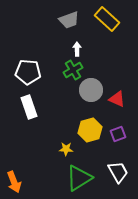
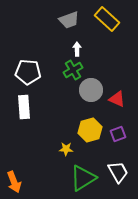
white rectangle: moved 5 px left; rotated 15 degrees clockwise
green triangle: moved 4 px right
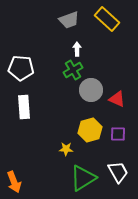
white pentagon: moved 7 px left, 4 px up
purple square: rotated 21 degrees clockwise
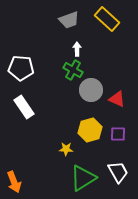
green cross: rotated 30 degrees counterclockwise
white rectangle: rotated 30 degrees counterclockwise
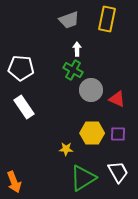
yellow rectangle: rotated 60 degrees clockwise
yellow hexagon: moved 2 px right, 3 px down; rotated 15 degrees clockwise
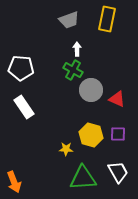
yellow hexagon: moved 1 px left, 2 px down; rotated 15 degrees clockwise
green triangle: rotated 28 degrees clockwise
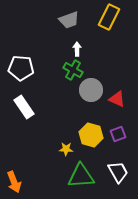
yellow rectangle: moved 2 px right, 2 px up; rotated 15 degrees clockwise
purple square: rotated 21 degrees counterclockwise
green triangle: moved 2 px left, 2 px up
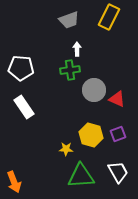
green cross: moved 3 px left; rotated 36 degrees counterclockwise
gray circle: moved 3 px right
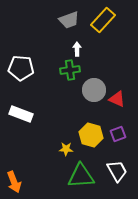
yellow rectangle: moved 6 px left, 3 px down; rotated 15 degrees clockwise
white rectangle: moved 3 px left, 7 px down; rotated 35 degrees counterclockwise
white trapezoid: moved 1 px left, 1 px up
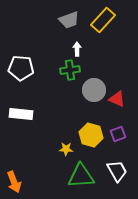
white rectangle: rotated 15 degrees counterclockwise
